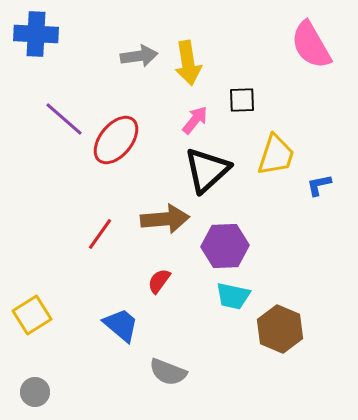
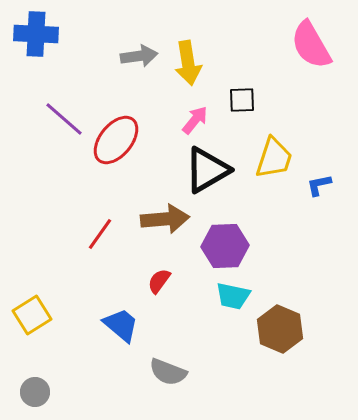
yellow trapezoid: moved 2 px left, 3 px down
black triangle: rotated 12 degrees clockwise
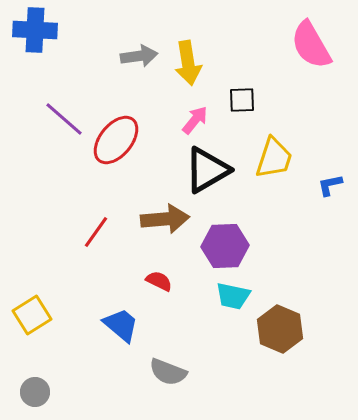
blue cross: moved 1 px left, 4 px up
blue L-shape: moved 11 px right
red line: moved 4 px left, 2 px up
red semicircle: rotated 80 degrees clockwise
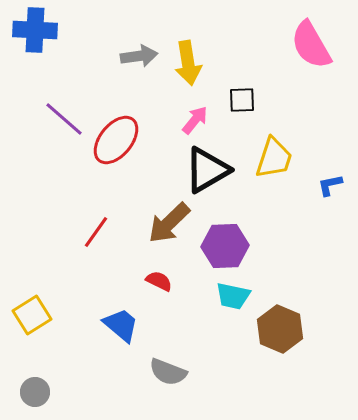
brown arrow: moved 4 px right, 4 px down; rotated 141 degrees clockwise
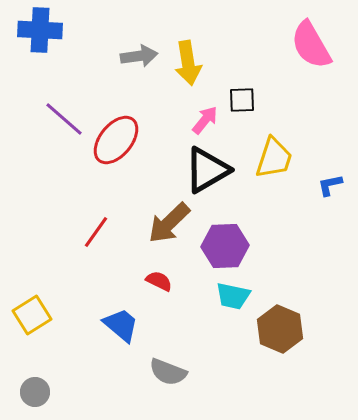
blue cross: moved 5 px right
pink arrow: moved 10 px right
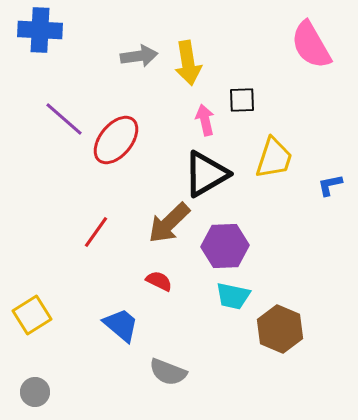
pink arrow: rotated 52 degrees counterclockwise
black triangle: moved 1 px left, 4 px down
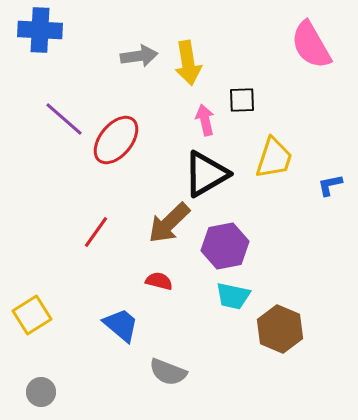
purple hexagon: rotated 9 degrees counterclockwise
red semicircle: rotated 12 degrees counterclockwise
gray circle: moved 6 px right
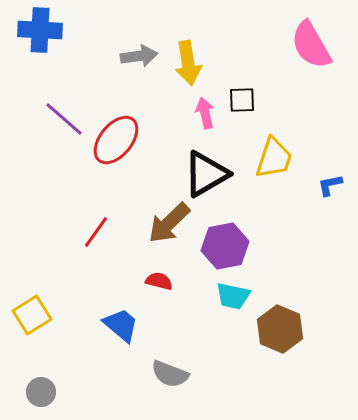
pink arrow: moved 7 px up
gray semicircle: moved 2 px right, 2 px down
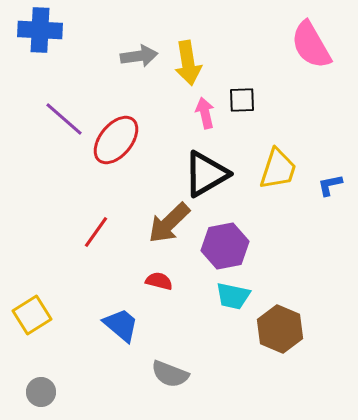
yellow trapezoid: moved 4 px right, 11 px down
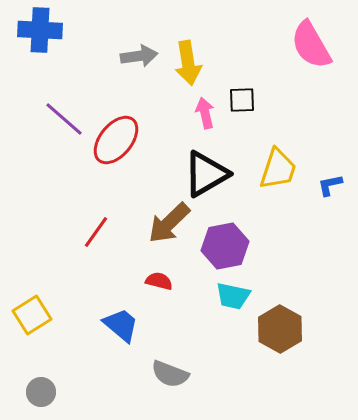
brown hexagon: rotated 6 degrees clockwise
